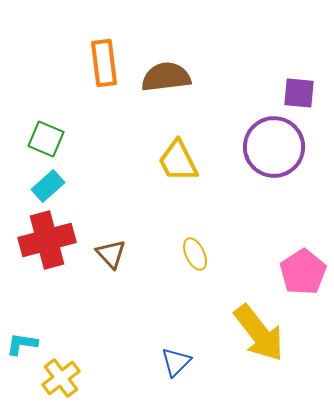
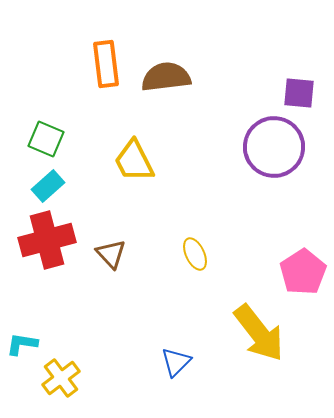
orange rectangle: moved 2 px right, 1 px down
yellow trapezoid: moved 44 px left
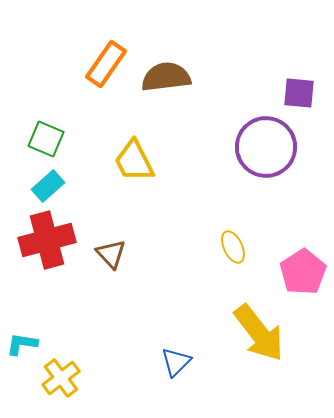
orange rectangle: rotated 42 degrees clockwise
purple circle: moved 8 px left
yellow ellipse: moved 38 px right, 7 px up
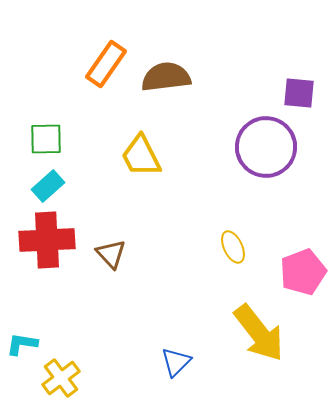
green square: rotated 24 degrees counterclockwise
yellow trapezoid: moved 7 px right, 5 px up
red cross: rotated 12 degrees clockwise
pink pentagon: rotated 12 degrees clockwise
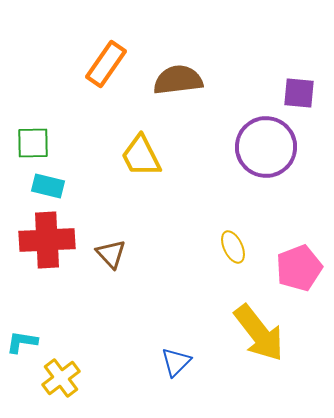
brown semicircle: moved 12 px right, 3 px down
green square: moved 13 px left, 4 px down
cyan rectangle: rotated 56 degrees clockwise
pink pentagon: moved 4 px left, 4 px up
cyan L-shape: moved 2 px up
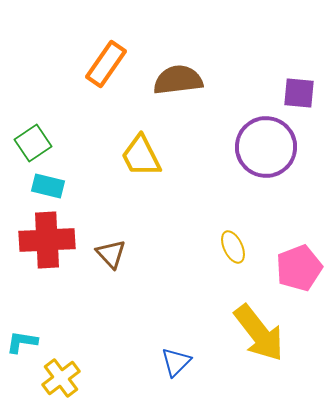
green square: rotated 33 degrees counterclockwise
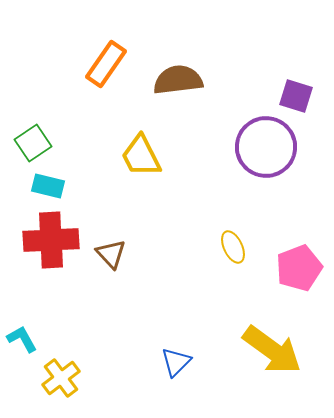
purple square: moved 3 px left, 3 px down; rotated 12 degrees clockwise
red cross: moved 4 px right
yellow arrow: moved 13 px right, 17 px down; rotated 16 degrees counterclockwise
cyan L-shape: moved 3 px up; rotated 52 degrees clockwise
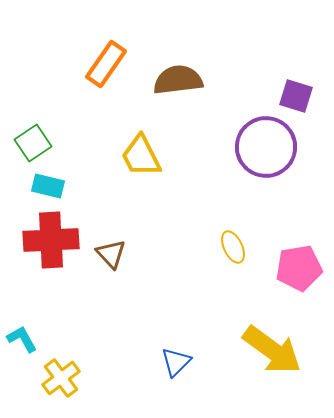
pink pentagon: rotated 12 degrees clockwise
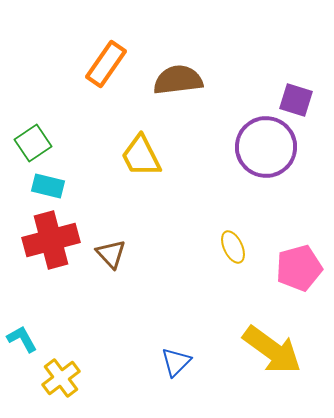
purple square: moved 4 px down
red cross: rotated 12 degrees counterclockwise
pink pentagon: rotated 6 degrees counterclockwise
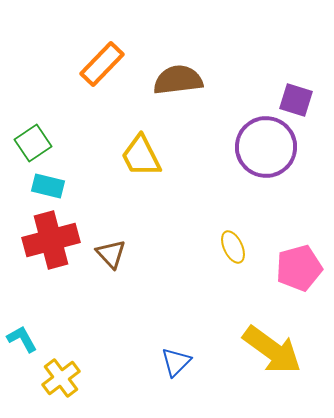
orange rectangle: moved 4 px left; rotated 9 degrees clockwise
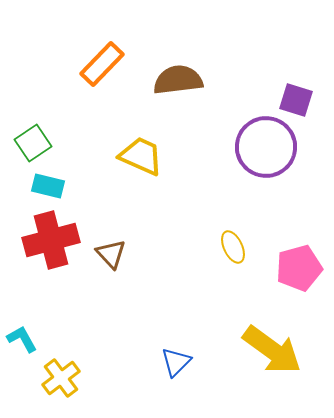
yellow trapezoid: rotated 141 degrees clockwise
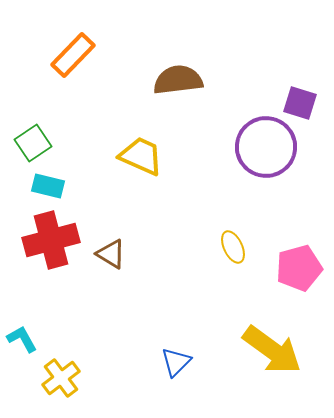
orange rectangle: moved 29 px left, 9 px up
purple square: moved 4 px right, 3 px down
brown triangle: rotated 16 degrees counterclockwise
